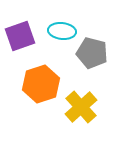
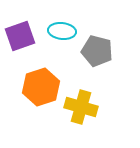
gray pentagon: moved 5 px right, 2 px up
orange hexagon: moved 3 px down
yellow cross: rotated 32 degrees counterclockwise
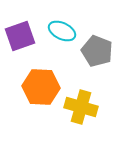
cyan ellipse: rotated 20 degrees clockwise
gray pentagon: rotated 8 degrees clockwise
orange hexagon: rotated 21 degrees clockwise
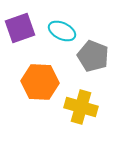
purple square: moved 8 px up
gray pentagon: moved 4 px left, 5 px down
orange hexagon: moved 1 px left, 5 px up
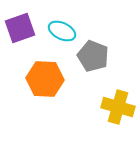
orange hexagon: moved 5 px right, 3 px up
yellow cross: moved 37 px right
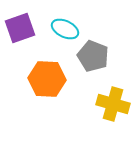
cyan ellipse: moved 3 px right, 2 px up
orange hexagon: moved 2 px right
yellow cross: moved 5 px left, 3 px up
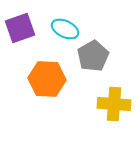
gray pentagon: rotated 20 degrees clockwise
yellow cross: moved 1 px right; rotated 12 degrees counterclockwise
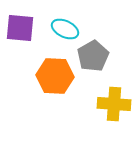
purple square: rotated 24 degrees clockwise
orange hexagon: moved 8 px right, 3 px up
